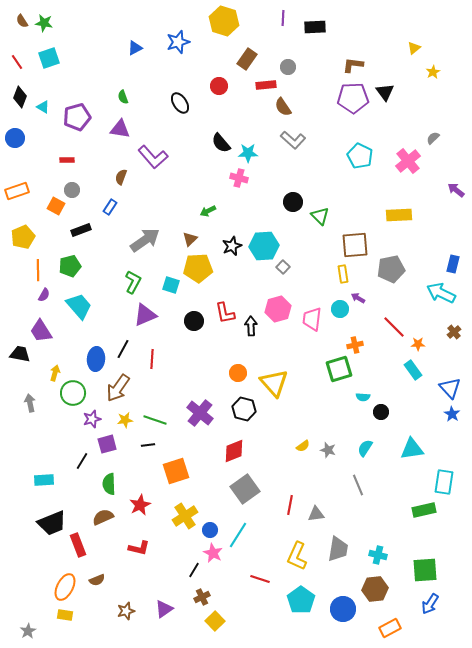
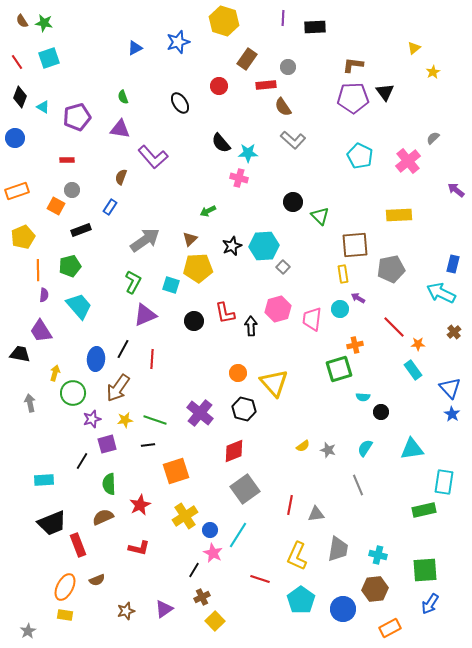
purple semicircle at (44, 295): rotated 24 degrees counterclockwise
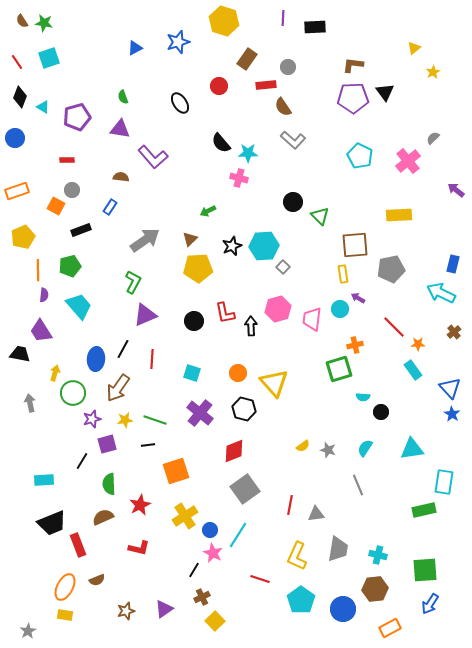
brown semicircle at (121, 177): rotated 77 degrees clockwise
cyan square at (171, 285): moved 21 px right, 88 px down
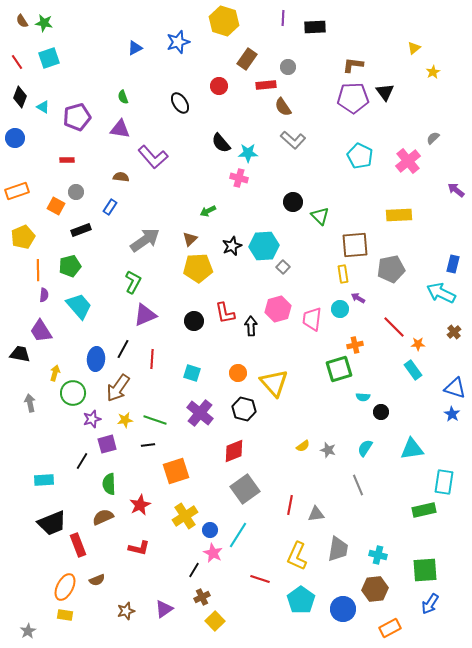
gray circle at (72, 190): moved 4 px right, 2 px down
blue triangle at (450, 388): moved 5 px right; rotated 30 degrees counterclockwise
